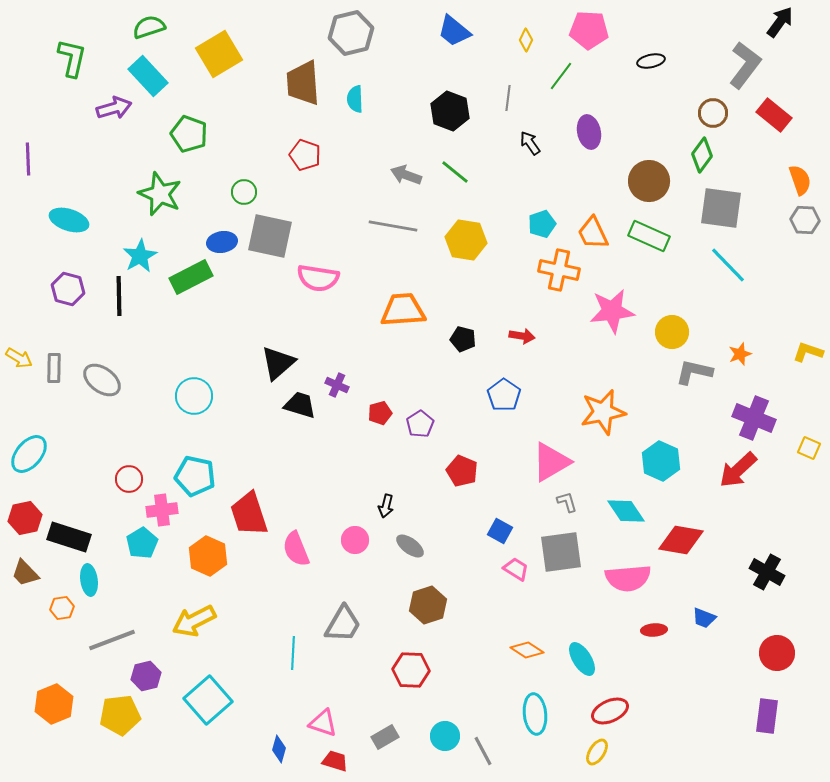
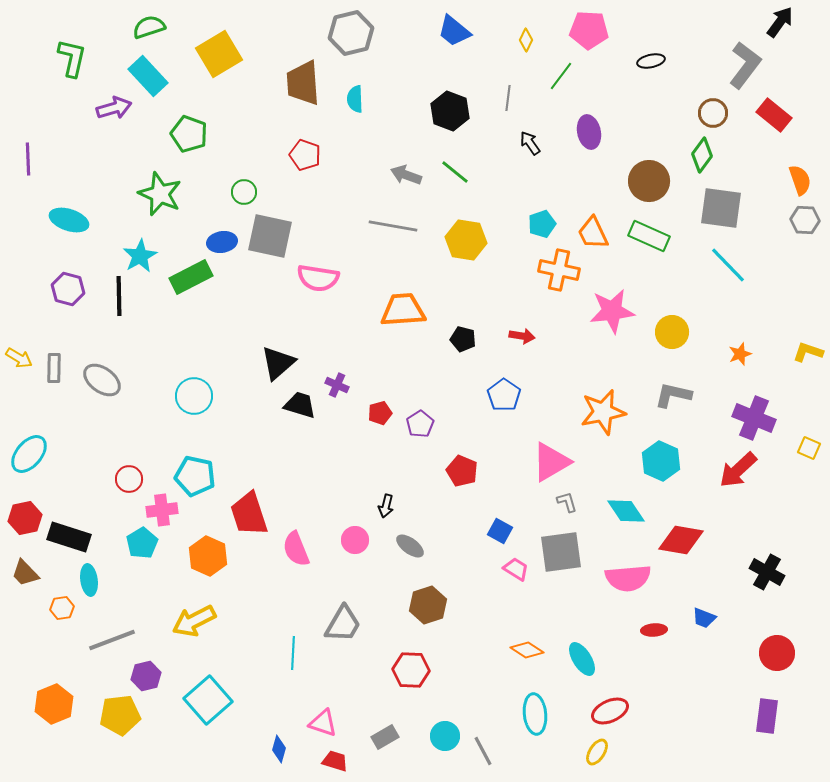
gray L-shape at (694, 372): moved 21 px left, 23 px down
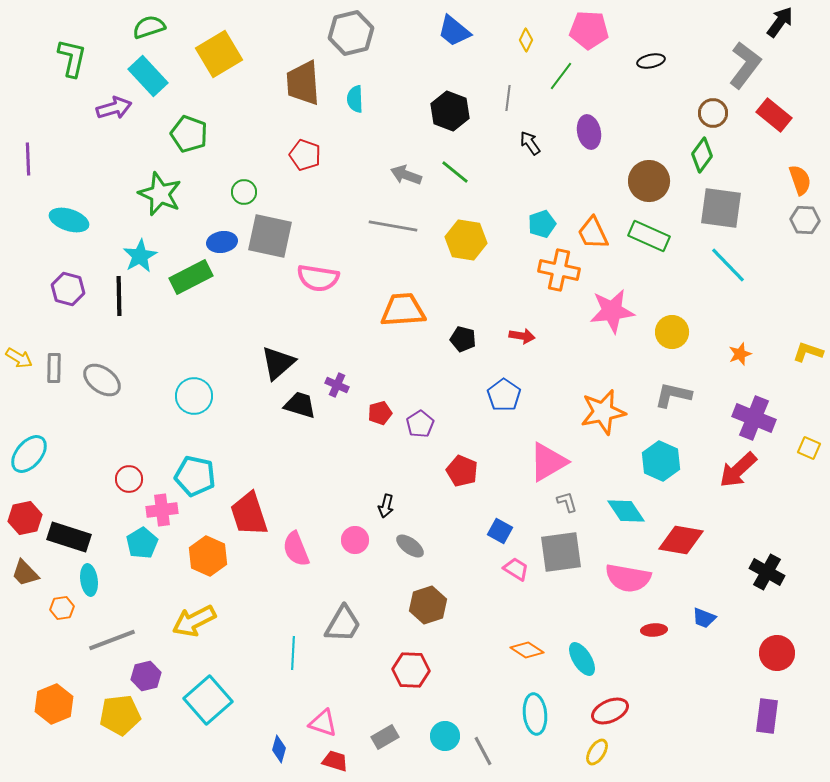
pink triangle at (551, 462): moved 3 px left
pink semicircle at (628, 578): rotated 15 degrees clockwise
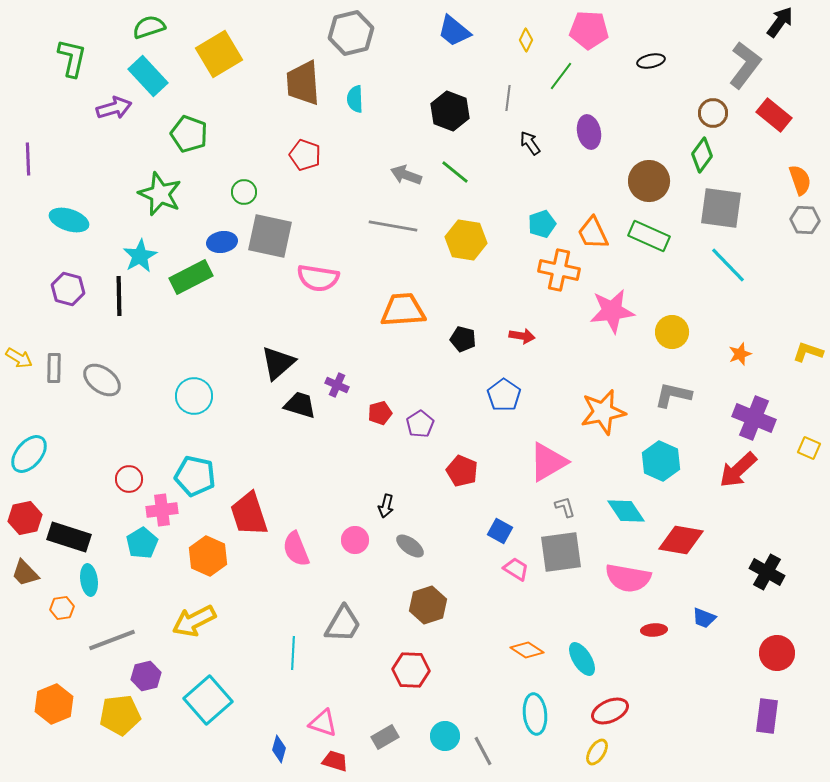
gray L-shape at (567, 502): moved 2 px left, 5 px down
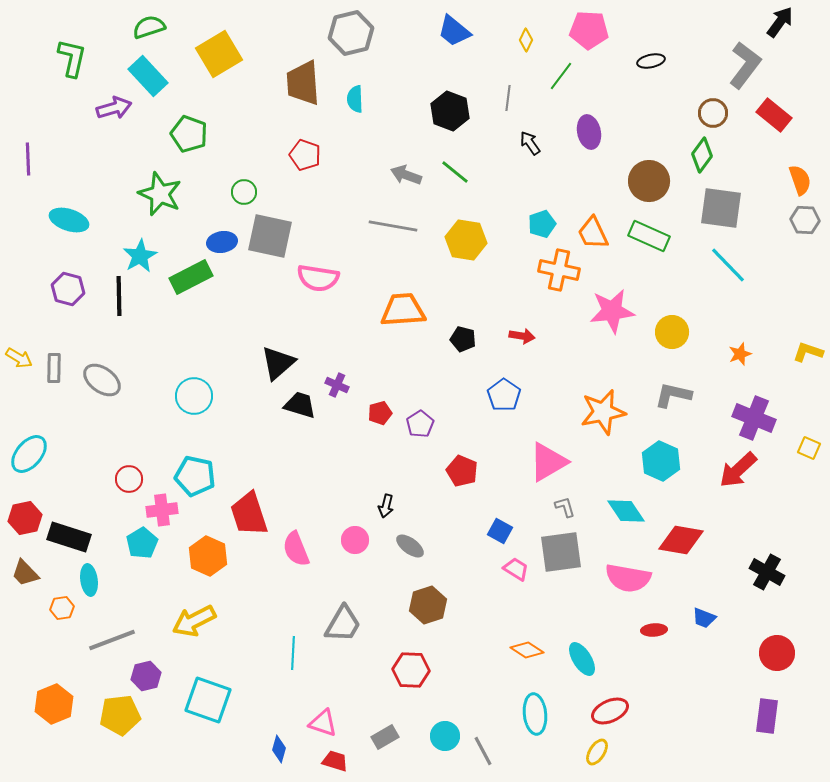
cyan square at (208, 700): rotated 30 degrees counterclockwise
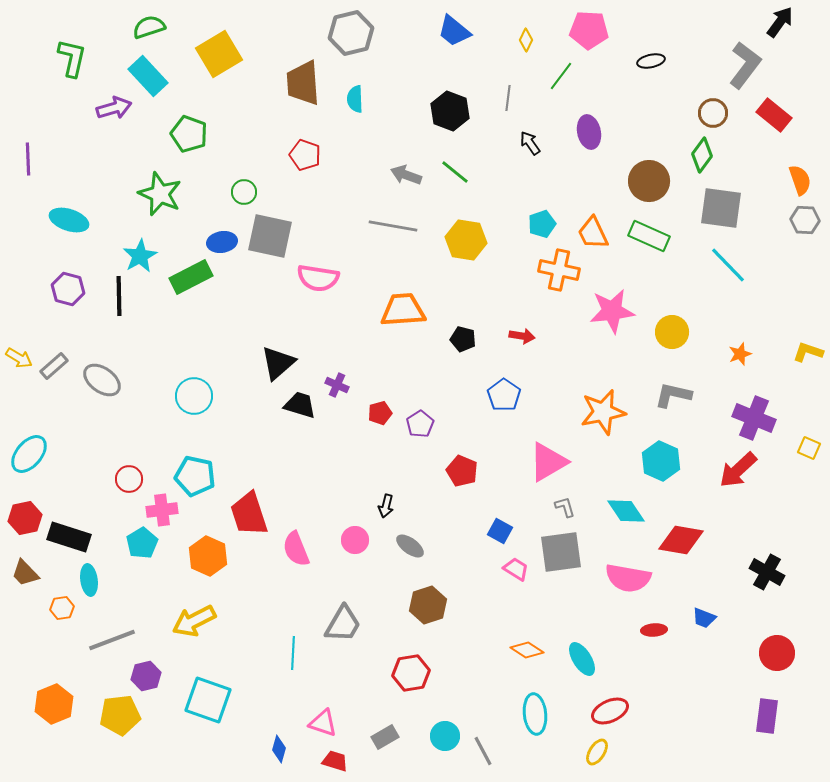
gray rectangle at (54, 368): moved 2 px up; rotated 48 degrees clockwise
red hexagon at (411, 670): moved 3 px down; rotated 12 degrees counterclockwise
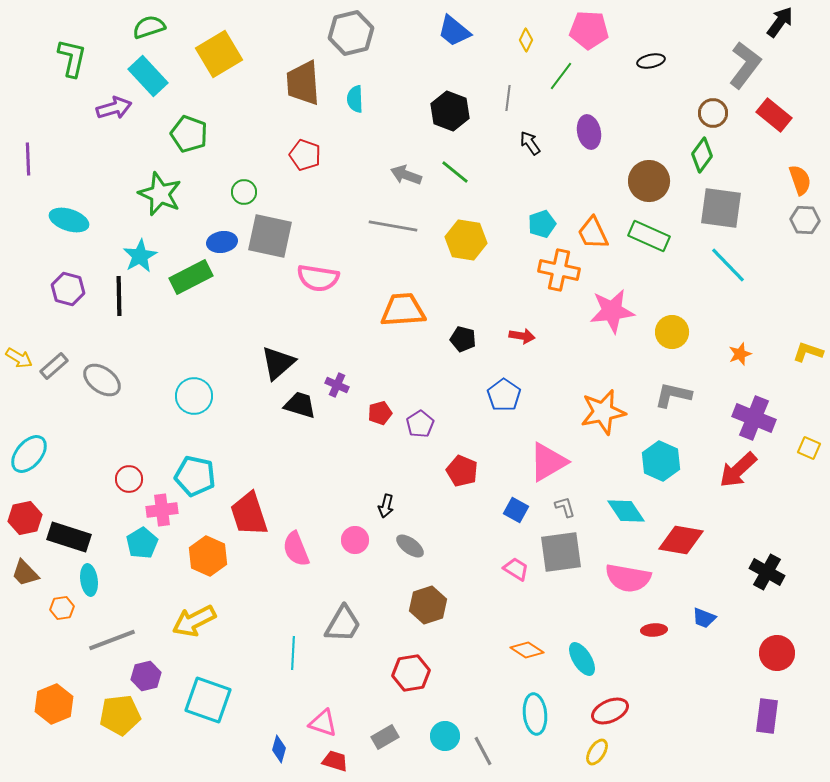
blue square at (500, 531): moved 16 px right, 21 px up
